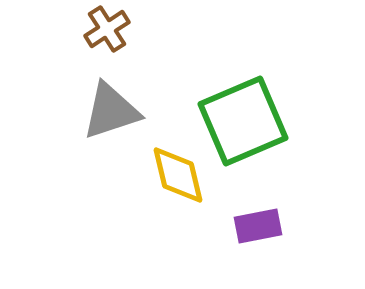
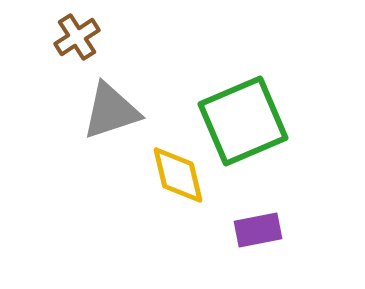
brown cross: moved 30 px left, 8 px down
purple rectangle: moved 4 px down
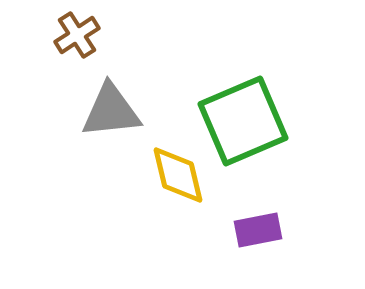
brown cross: moved 2 px up
gray triangle: rotated 12 degrees clockwise
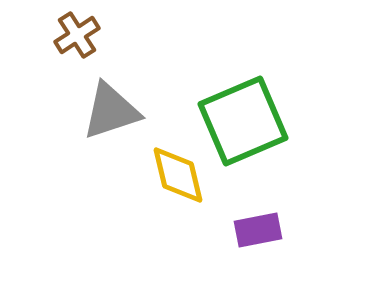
gray triangle: rotated 12 degrees counterclockwise
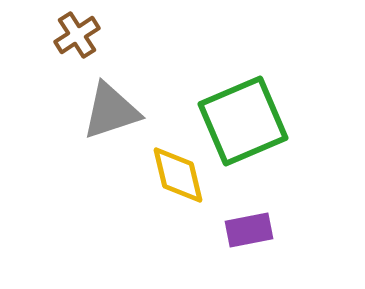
purple rectangle: moved 9 px left
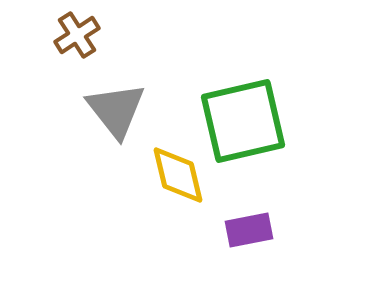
gray triangle: moved 5 px right, 1 px up; rotated 50 degrees counterclockwise
green square: rotated 10 degrees clockwise
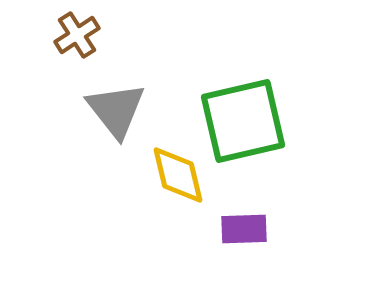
purple rectangle: moved 5 px left, 1 px up; rotated 9 degrees clockwise
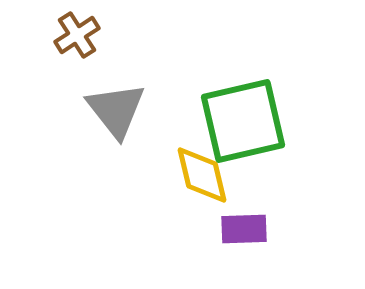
yellow diamond: moved 24 px right
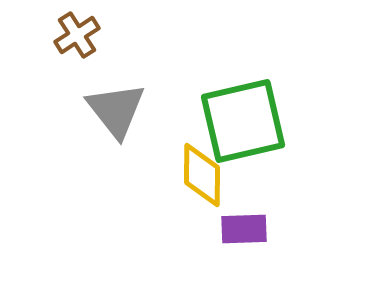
yellow diamond: rotated 14 degrees clockwise
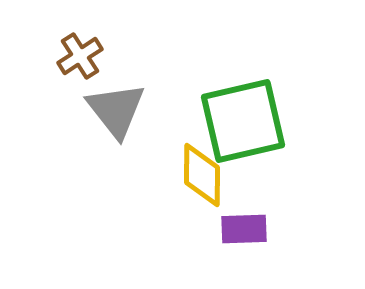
brown cross: moved 3 px right, 21 px down
